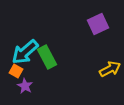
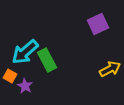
green rectangle: moved 3 px down
orange square: moved 6 px left, 5 px down
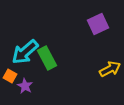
green rectangle: moved 2 px up
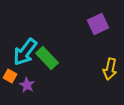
cyan arrow: rotated 12 degrees counterclockwise
green rectangle: rotated 15 degrees counterclockwise
yellow arrow: rotated 130 degrees clockwise
purple star: moved 2 px right, 1 px up
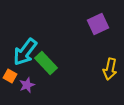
green rectangle: moved 1 px left, 5 px down
purple star: rotated 21 degrees clockwise
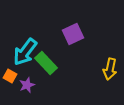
purple square: moved 25 px left, 10 px down
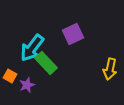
cyan arrow: moved 7 px right, 4 px up
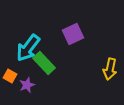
cyan arrow: moved 4 px left
green rectangle: moved 2 px left
